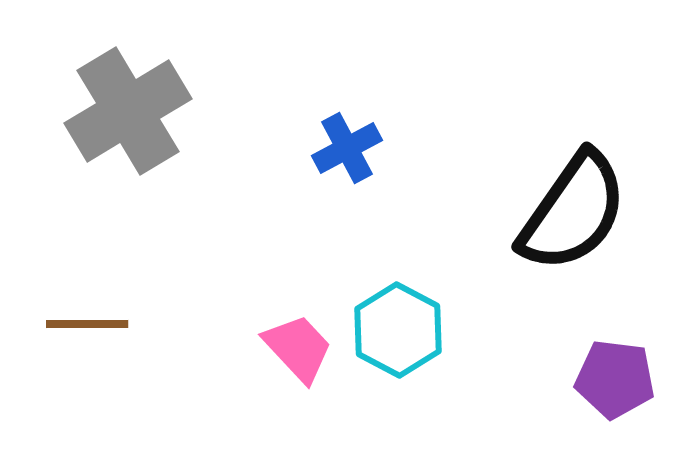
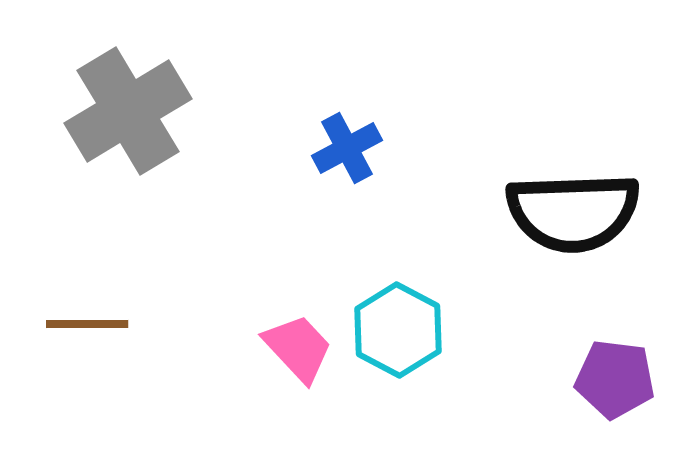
black semicircle: rotated 53 degrees clockwise
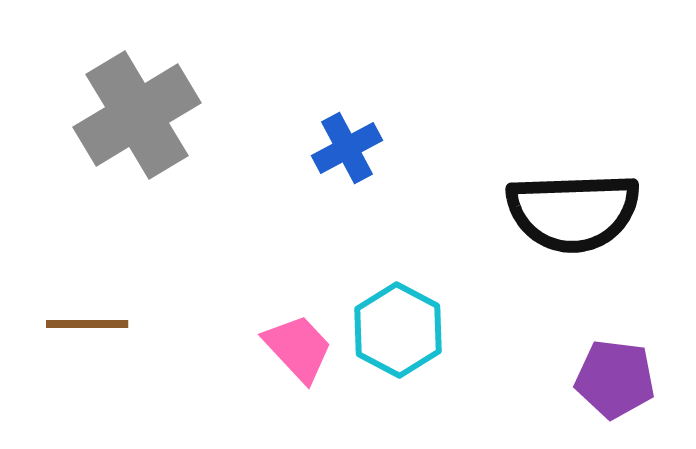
gray cross: moved 9 px right, 4 px down
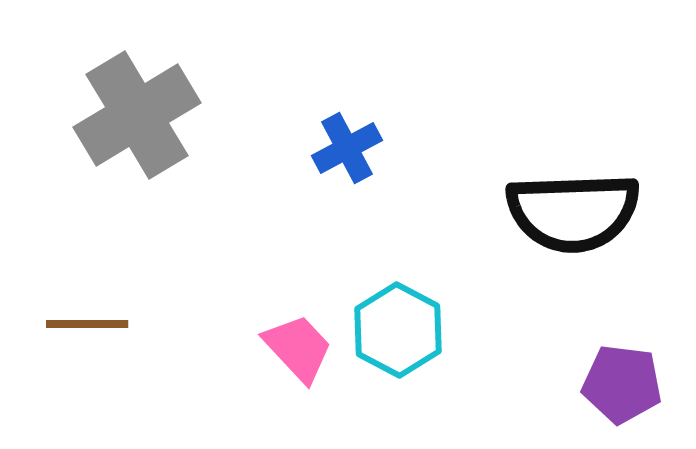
purple pentagon: moved 7 px right, 5 px down
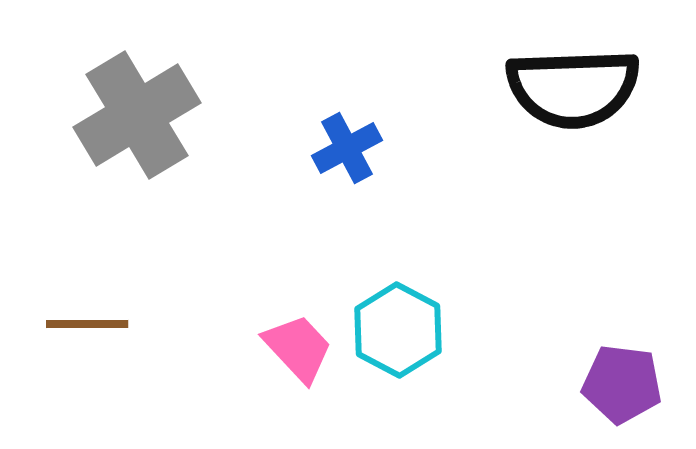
black semicircle: moved 124 px up
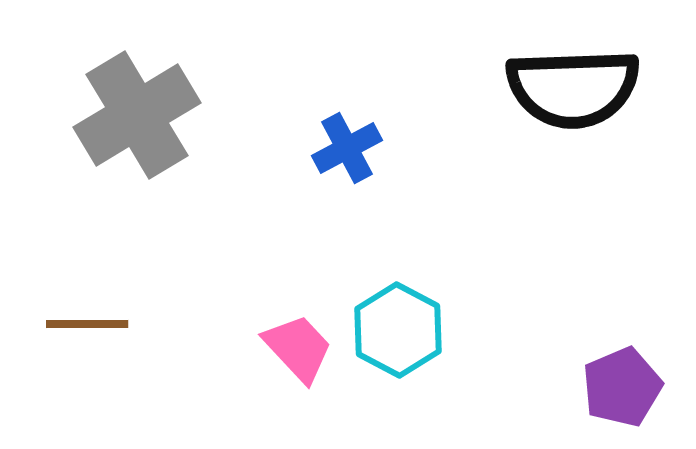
purple pentagon: moved 3 px down; rotated 30 degrees counterclockwise
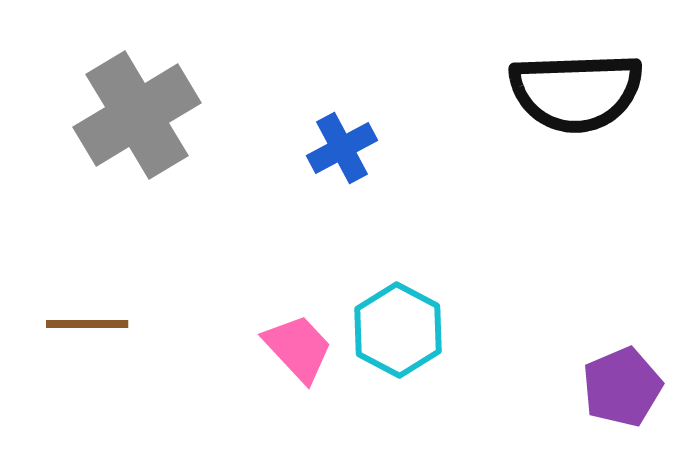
black semicircle: moved 3 px right, 4 px down
blue cross: moved 5 px left
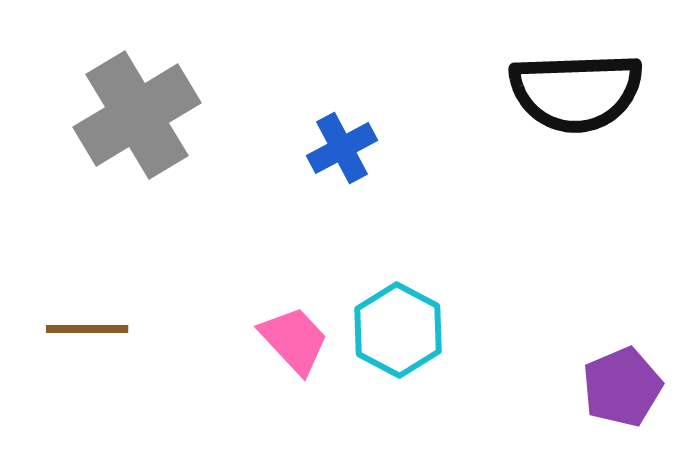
brown line: moved 5 px down
pink trapezoid: moved 4 px left, 8 px up
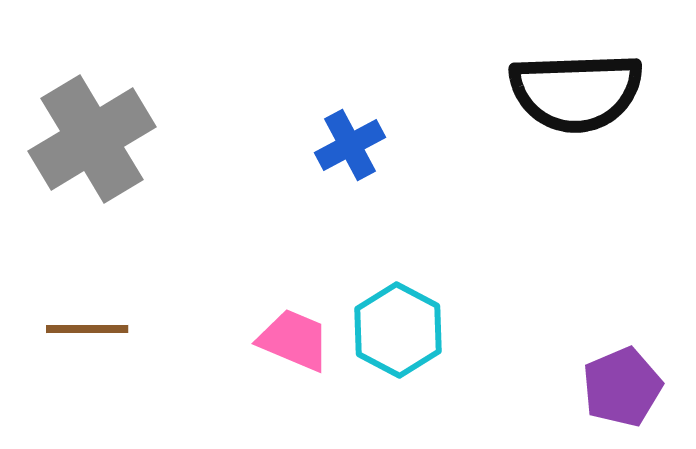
gray cross: moved 45 px left, 24 px down
blue cross: moved 8 px right, 3 px up
pink trapezoid: rotated 24 degrees counterclockwise
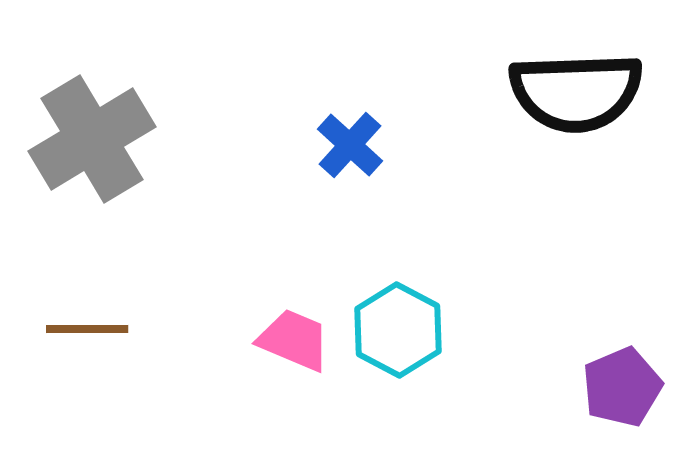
blue cross: rotated 20 degrees counterclockwise
